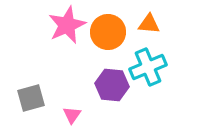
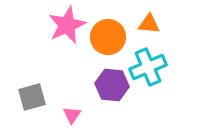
orange circle: moved 5 px down
gray square: moved 1 px right, 1 px up
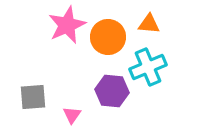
purple hexagon: moved 6 px down
gray square: moved 1 px right; rotated 12 degrees clockwise
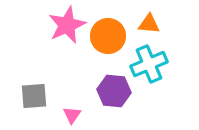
orange circle: moved 1 px up
cyan cross: moved 1 px right, 3 px up
purple hexagon: moved 2 px right
gray square: moved 1 px right, 1 px up
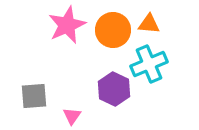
orange circle: moved 5 px right, 6 px up
purple hexagon: moved 2 px up; rotated 20 degrees clockwise
pink triangle: moved 1 px down
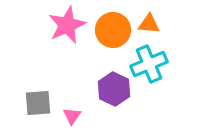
gray square: moved 4 px right, 7 px down
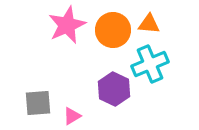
cyan cross: moved 1 px right
pink triangle: rotated 24 degrees clockwise
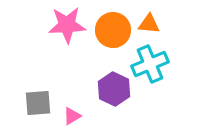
pink star: rotated 21 degrees clockwise
